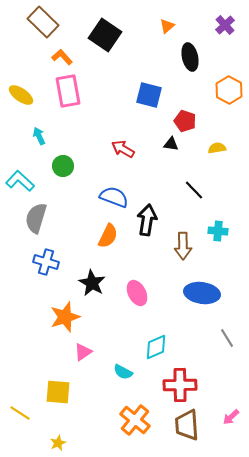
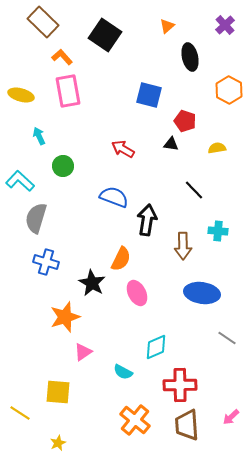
yellow ellipse: rotated 20 degrees counterclockwise
orange semicircle: moved 13 px right, 23 px down
gray line: rotated 24 degrees counterclockwise
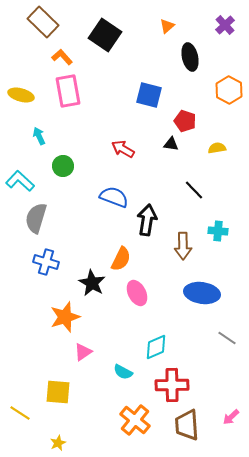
red cross: moved 8 px left
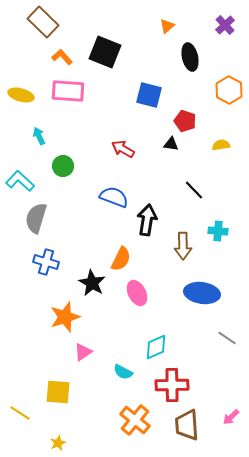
black square: moved 17 px down; rotated 12 degrees counterclockwise
pink rectangle: rotated 76 degrees counterclockwise
yellow semicircle: moved 4 px right, 3 px up
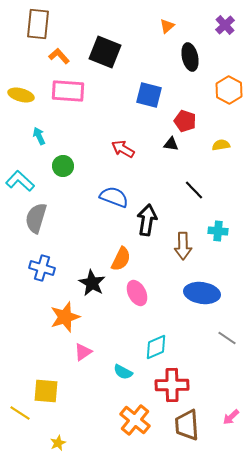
brown rectangle: moved 5 px left, 2 px down; rotated 52 degrees clockwise
orange L-shape: moved 3 px left, 1 px up
blue cross: moved 4 px left, 6 px down
yellow square: moved 12 px left, 1 px up
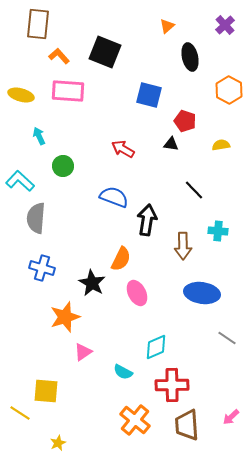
gray semicircle: rotated 12 degrees counterclockwise
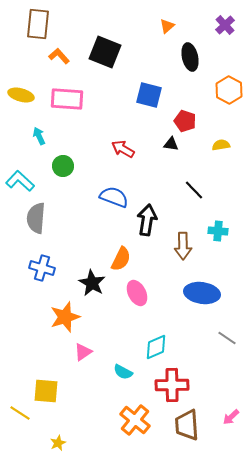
pink rectangle: moved 1 px left, 8 px down
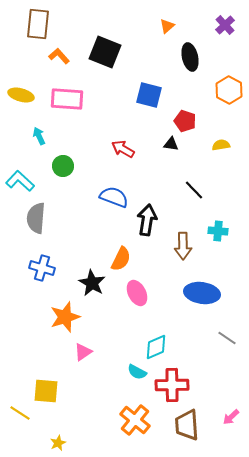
cyan semicircle: moved 14 px right
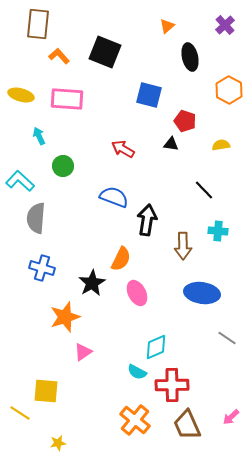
black line: moved 10 px right
black star: rotated 12 degrees clockwise
brown trapezoid: rotated 20 degrees counterclockwise
yellow star: rotated 14 degrees clockwise
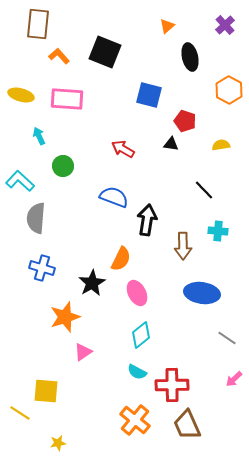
cyan diamond: moved 15 px left, 12 px up; rotated 16 degrees counterclockwise
pink arrow: moved 3 px right, 38 px up
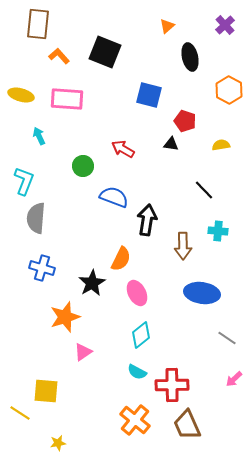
green circle: moved 20 px right
cyan L-shape: moved 4 px right; rotated 68 degrees clockwise
